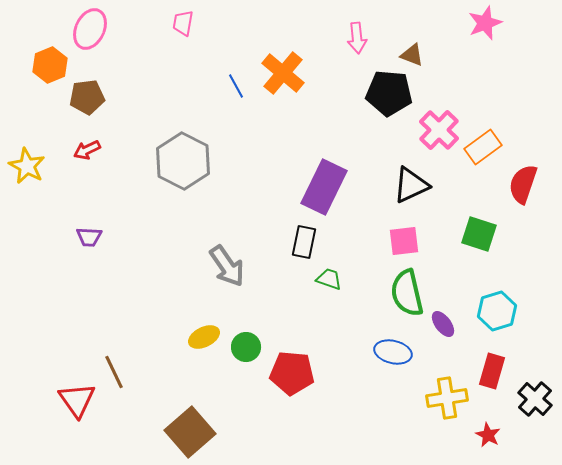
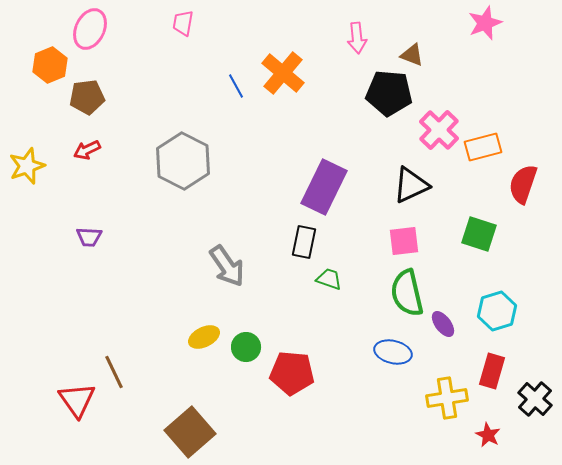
orange rectangle: rotated 21 degrees clockwise
yellow star: rotated 24 degrees clockwise
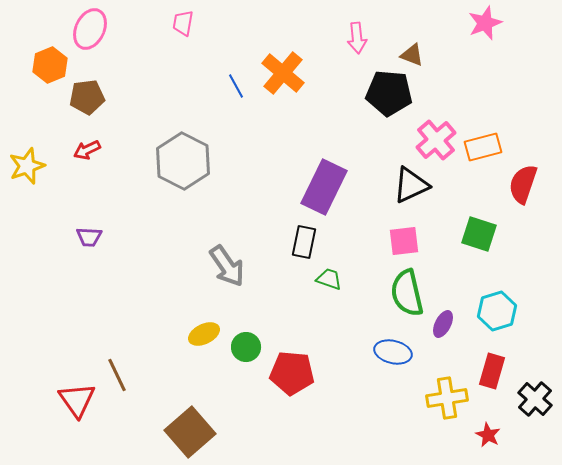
pink cross: moved 3 px left, 10 px down; rotated 6 degrees clockwise
purple ellipse: rotated 64 degrees clockwise
yellow ellipse: moved 3 px up
brown line: moved 3 px right, 3 px down
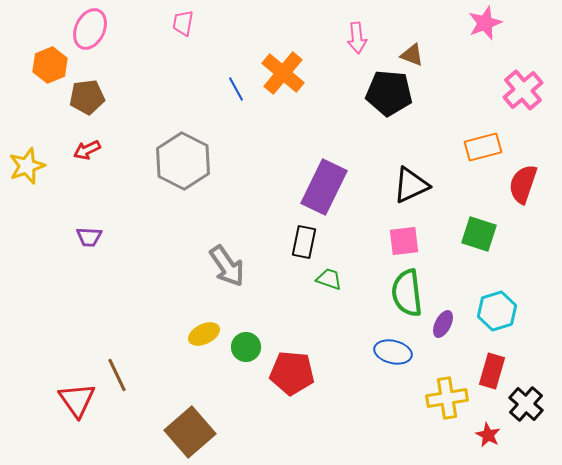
blue line: moved 3 px down
pink cross: moved 87 px right, 50 px up
green semicircle: rotated 6 degrees clockwise
black cross: moved 9 px left, 5 px down
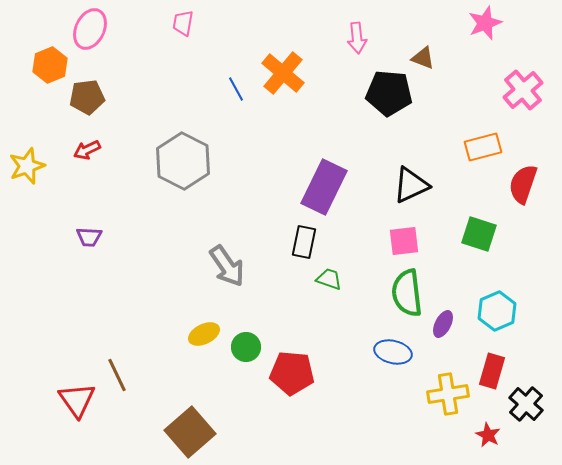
brown triangle: moved 11 px right, 3 px down
cyan hexagon: rotated 6 degrees counterclockwise
yellow cross: moved 1 px right, 4 px up
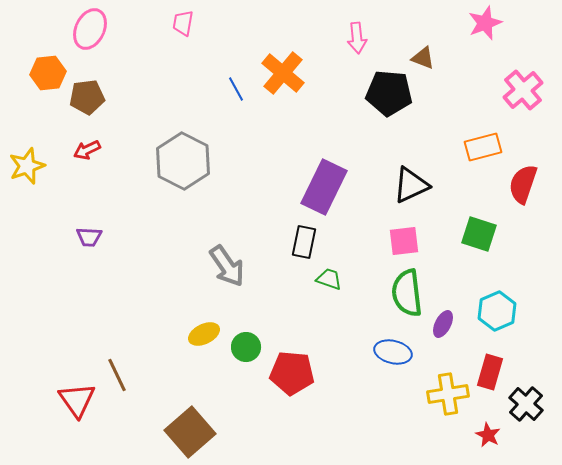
orange hexagon: moved 2 px left, 8 px down; rotated 16 degrees clockwise
red rectangle: moved 2 px left, 1 px down
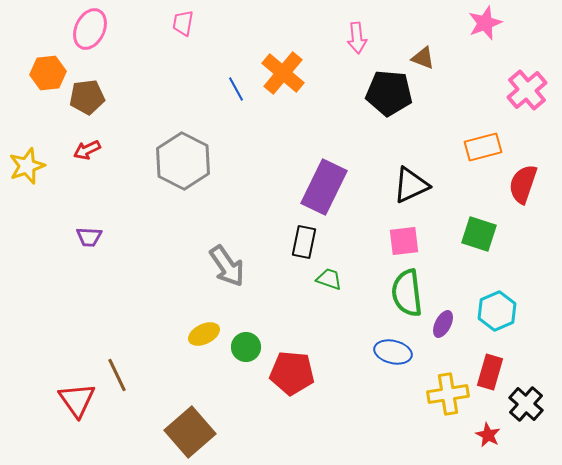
pink cross: moved 4 px right
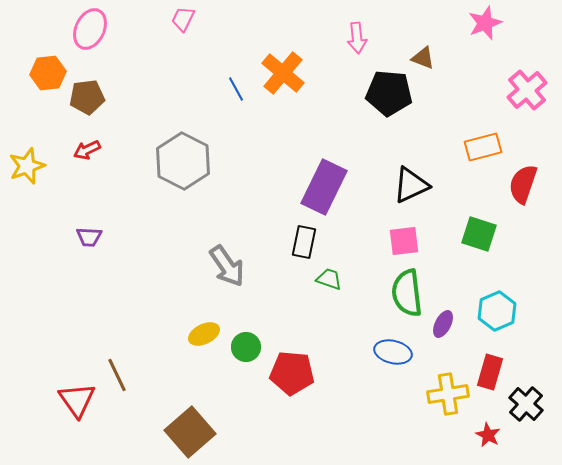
pink trapezoid: moved 4 px up; rotated 16 degrees clockwise
